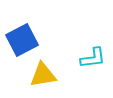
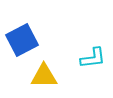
yellow triangle: moved 1 px right, 1 px down; rotated 8 degrees clockwise
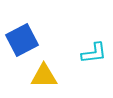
cyan L-shape: moved 1 px right, 5 px up
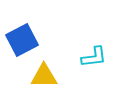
cyan L-shape: moved 4 px down
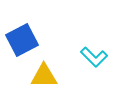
cyan L-shape: rotated 52 degrees clockwise
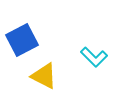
yellow triangle: rotated 28 degrees clockwise
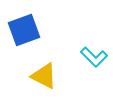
blue square: moved 2 px right, 10 px up; rotated 8 degrees clockwise
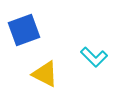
yellow triangle: moved 1 px right, 2 px up
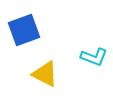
cyan L-shape: rotated 24 degrees counterclockwise
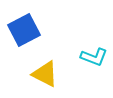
blue square: rotated 8 degrees counterclockwise
